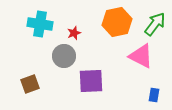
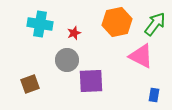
gray circle: moved 3 px right, 4 px down
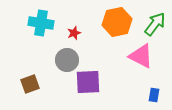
cyan cross: moved 1 px right, 1 px up
purple square: moved 3 px left, 1 px down
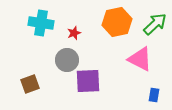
green arrow: rotated 10 degrees clockwise
pink triangle: moved 1 px left, 3 px down
purple square: moved 1 px up
